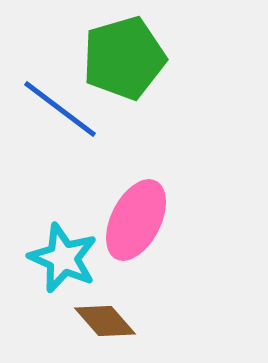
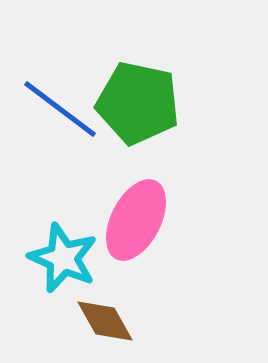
green pentagon: moved 14 px right, 45 px down; rotated 28 degrees clockwise
brown diamond: rotated 12 degrees clockwise
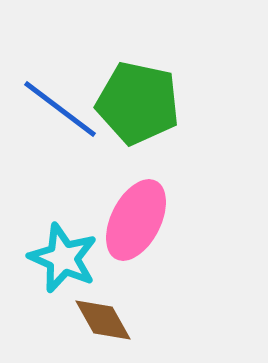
brown diamond: moved 2 px left, 1 px up
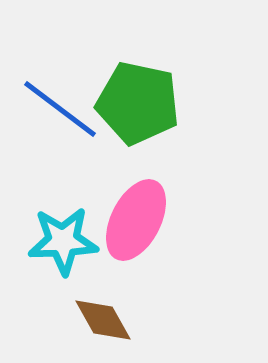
cyan star: moved 17 px up; rotated 26 degrees counterclockwise
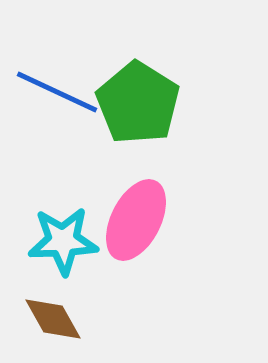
green pentagon: rotated 20 degrees clockwise
blue line: moved 3 px left, 17 px up; rotated 12 degrees counterclockwise
brown diamond: moved 50 px left, 1 px up
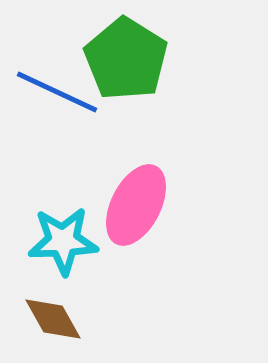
green pentagon: moved 12 px left, 44 px up
pink ellipse: moved 15 px up
